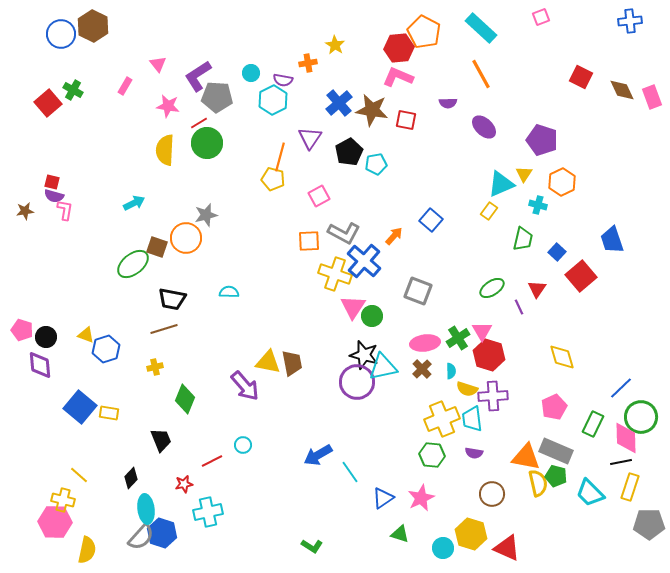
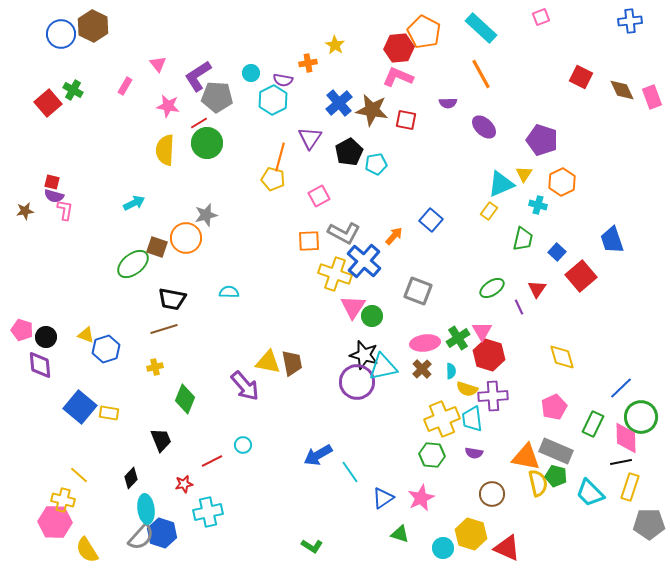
yellow semicircle at (87, 550): rotated 136 degrees clockwise
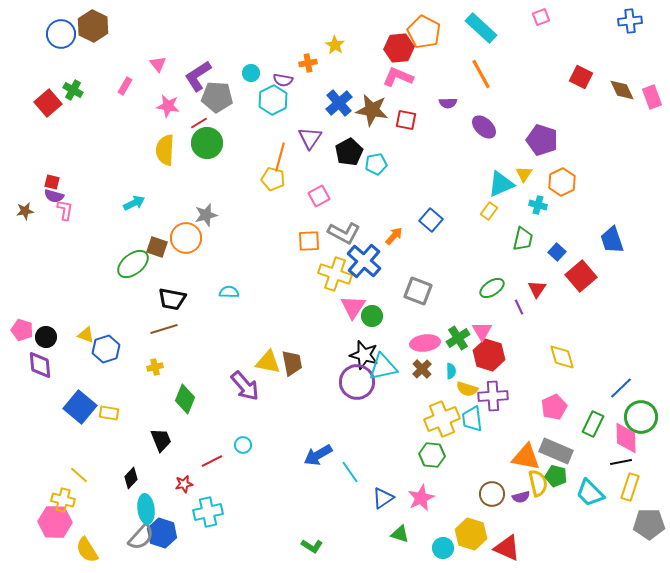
purple semicircle at (474, 453): moved 47 px right, 44 px down; rotated 24 degrees counterclockwise
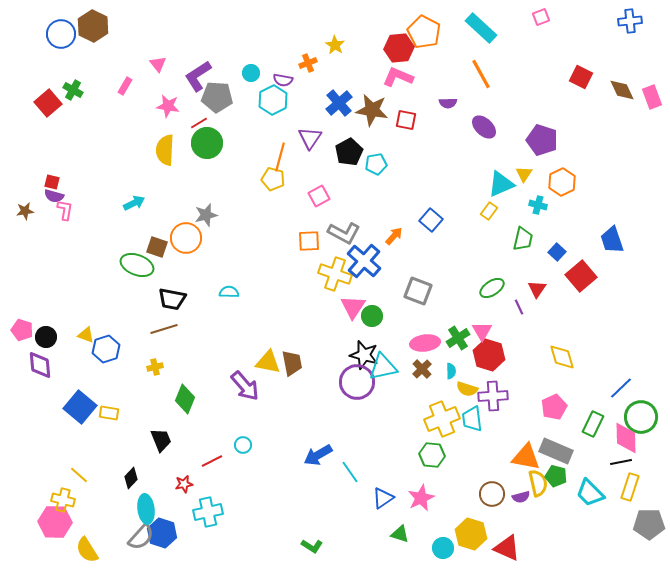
orange cross at (308, 63): rotated 12 degrees counterclockwise
green ellipse at (133, 264): moved 4 px right, 1 px down; rotated 60 degrees clockwise
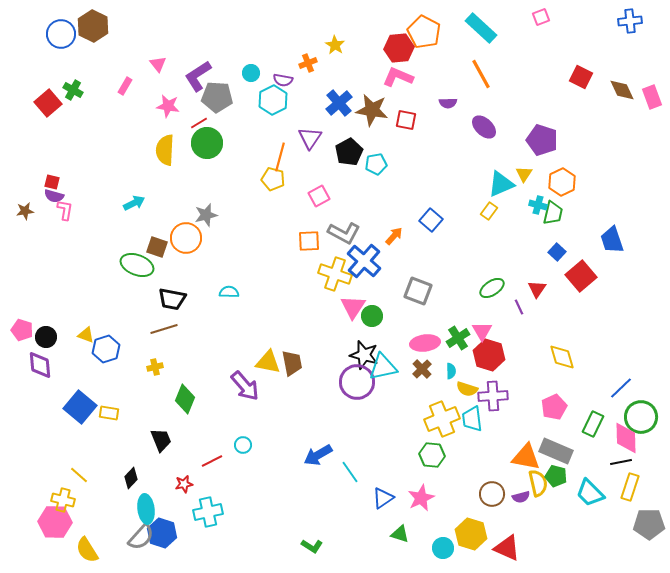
green trapezoid at (523, 239): moved 30 px right, 26 px up
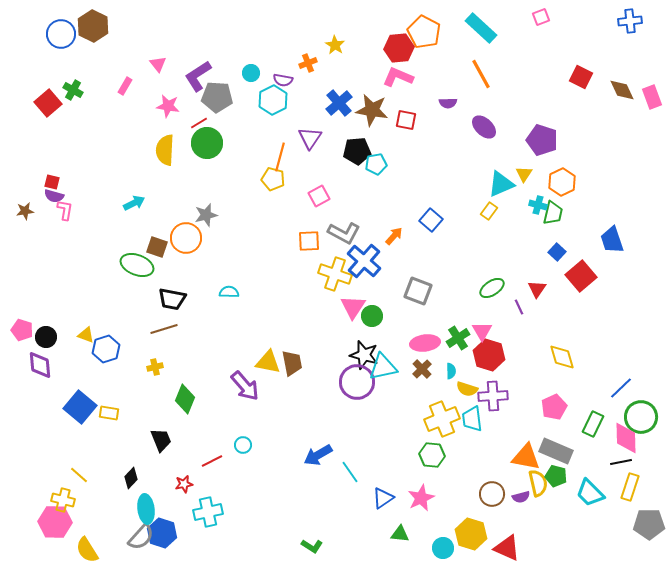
black pentagon at (349, 152): moved 8 px right, 1 px up; rotated 24 degrees clockwise
green triangle at (400, 534): rotated 12 degrees counterclockwise
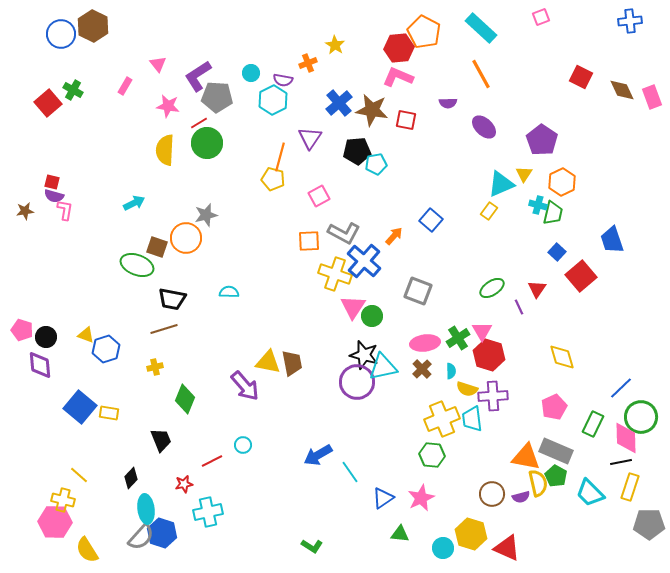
purple pentagon at (542, 140): rotated 16 degrees clockwise
green pentagon at (556, 476): rotated 15 degrees clockwise
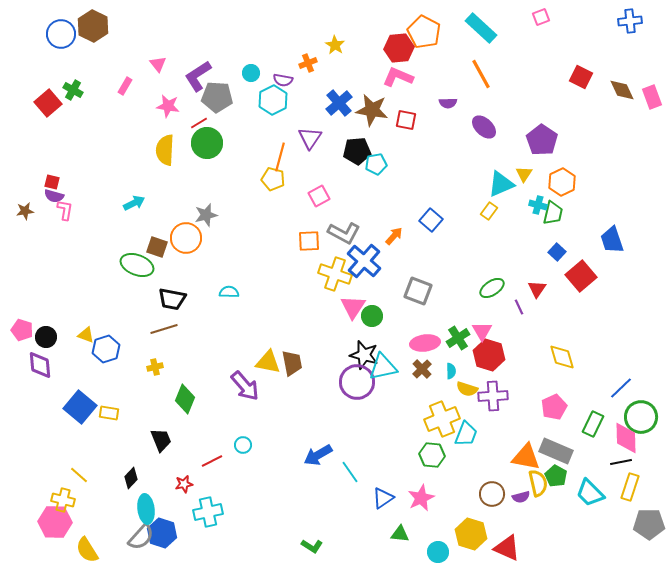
cyan trapezoid at (472, 419): moved 6 px left, 15 px down; rotated 152 degrees counterclockwise
cyan circle at (443, 548): moved 5 px left, 4 px down
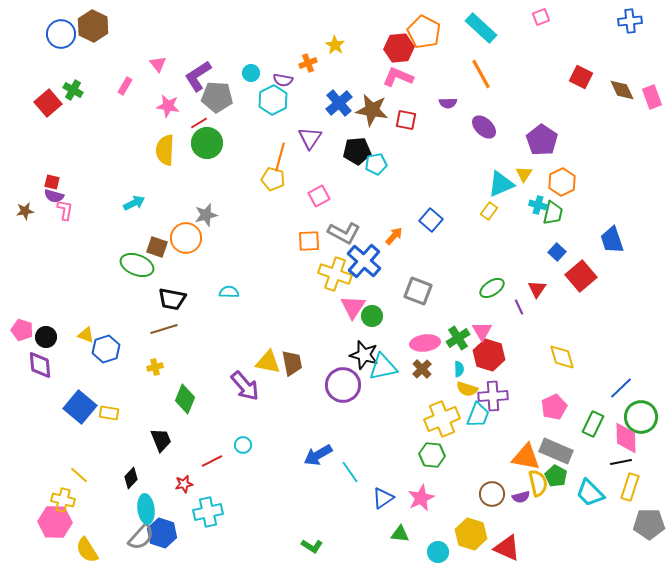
cyan semicircle at (451, 371): moved 8 px right, 2 px up
purple circle at (357, 382): moved 14 px left, 3 px down
cyan trapezoid at (466, 434): moved 12 px right, 19 px up
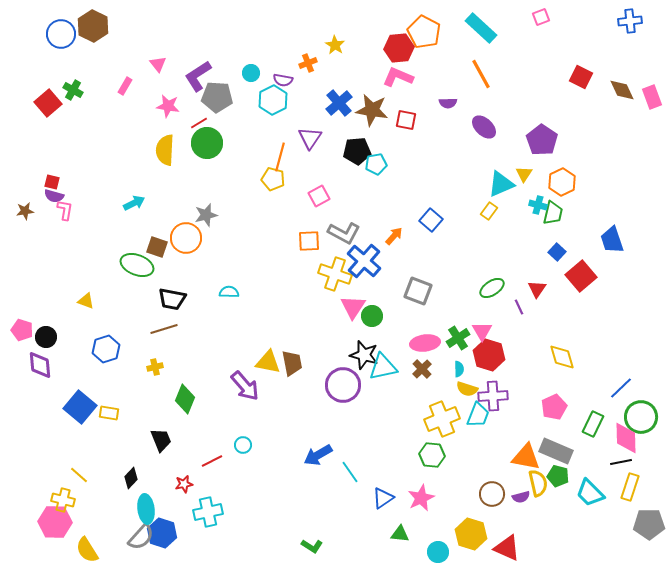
yellow triangle at (86, 335): moved 34 px up
green pentagon at (556, 476): moved 2 px right; rotated 15 degrees counterclockwise
